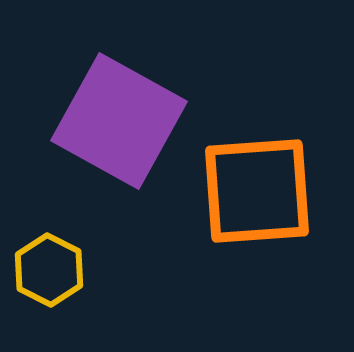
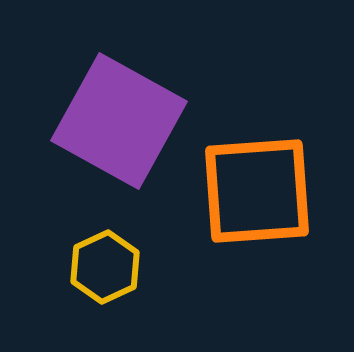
yellow hexagon: moved 56 px right, 3 px up; rotated 8 degrees clockwise
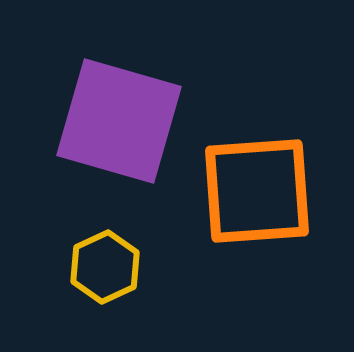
purple square: rotated 13 degrees counterclockwise
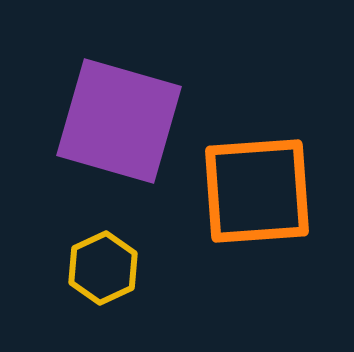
yellow hexagon: moved 2 px left, 1 px down
